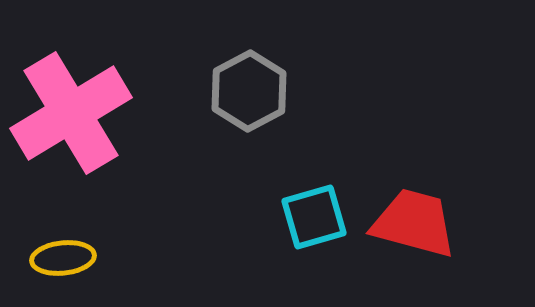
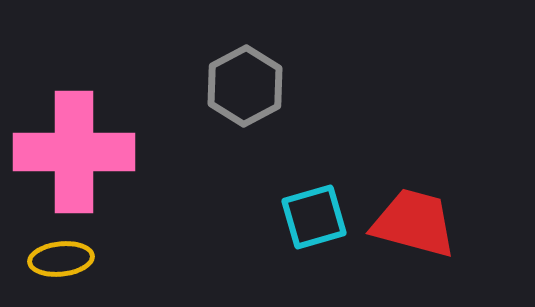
gray hexagon: moved 4 px left, 5 px up
pink cross: moved 3 px right, 39 px down; rotated 31 degrees clockwise
yellow ellipse: moved 2 px left, 1 px down
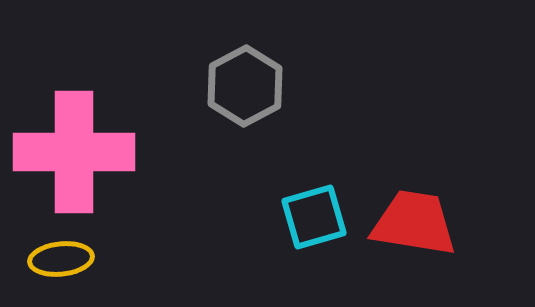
red trapezoid: rotated 6 degrees counterclockwise
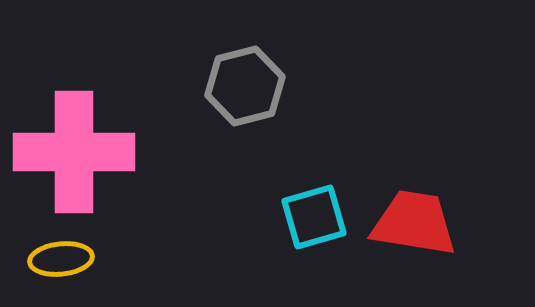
gray hexagon: rotated 14 degrees clockwise
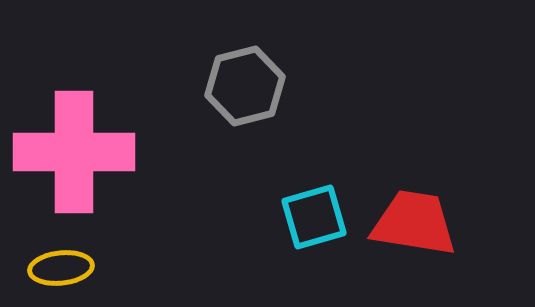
yellow ellipse: moved 9 px down
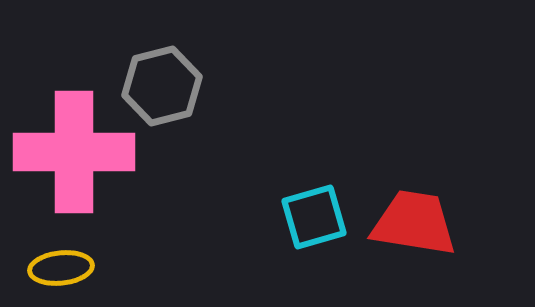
gray hexagon: moved 83 px left
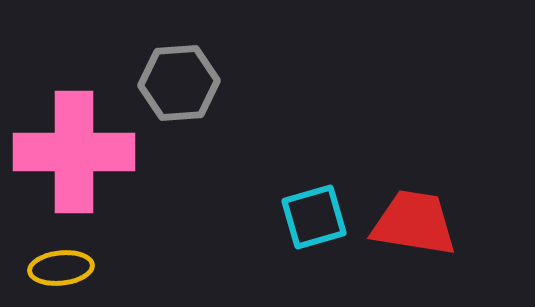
gray hexagon: moved 17 px right, 3 px up; rotated 10 degrees clockwise
